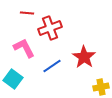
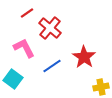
red line: rotated 40 degrees counterclockwise
red cross: rotated 30 degrees counterclockwise
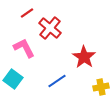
blue line: moved 5 px right, 15 px down
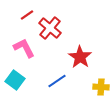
red line: moved 2 px down
red star: moved 4 px left
cyan square: moved 2 px right, 1 px down
yellow cross: rotated 14 degrees clockwise
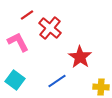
pink L-shape: moved 6 px left, 6 px up
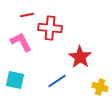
red line: rotated 24 degrees clockwise
red cross: rotated 35 degrees counterclockwise
pink L-shape: moved 3 px right
cyan square: rotated 24 degrees counterclockwise
yellow cross: moved 1 px left; rotated 14 degrees clockwise
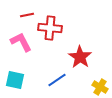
blue line: moved 1 px up
yellow cross: rotated 14 degrees clockwise
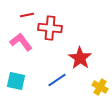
pink L-shape: rotated 10 degrees counterclockwise
red star: moved 1 px down
cyan square: moved 1 px right, 1 px down
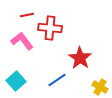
pink L-shape: moved 1 px right, 1 px up
cyan square: rotated 36 degrees clockwise
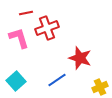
red line: moved 1 px left, 2 px up
red cross: moved 3 px left; rotated 25 degrees counterclockwise
pink L-shape: moved 3 px left, 3 px up; rotated 20 degrees clockwise
red star: rotated 15 degrees counterclockwise
yellow cross: rotated 35 degrees clockwise
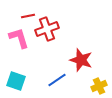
red line: moved 2 px right, 3 px down
red cross: moved 1 px down
red star: moved 1 px right, 2 px down
cyan square: rotated 30 degrees counterclockwise
yellow cross: moved 1 px left, 1 px up
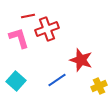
cyan square: rotated 24 degrees clockwise
